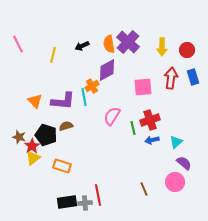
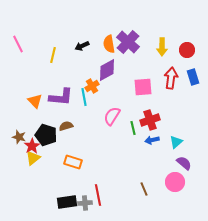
purple L-shape: moved 2 px left, 4 px up
orange rectangle: moved 11 px right, 4 px up
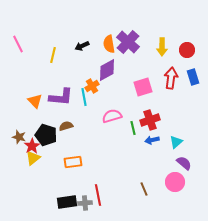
pink square: rotated 12 degrees counterclockwise
pink semicircle: rotated 42 degrees clockwise
orange rectangle: rotated 24 degrees counterclockwise
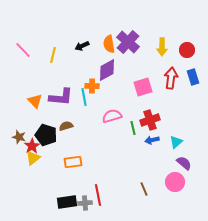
pink line: moved 5 px right, 6 px down; rotated 18 degrees counterclockwise
orange cross: rotated 32 degrees clockwise
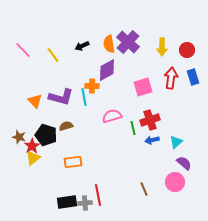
yellow line: rotated 49 degrees counterclockwise
purple L-shape: rotated 10 degrees clockwise
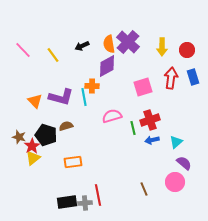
purple diamond: moved 4 px up
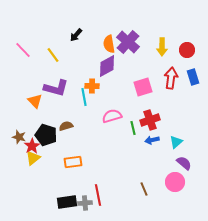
black arrow: moved 6 px left, 11 px up; rotated 24 degrees counterclockwise
purple L-shape: moved 5 px left, 9 px up
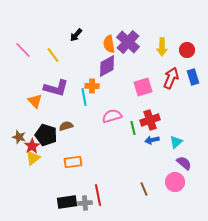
red arrow: rotated 15 degrees clockwise
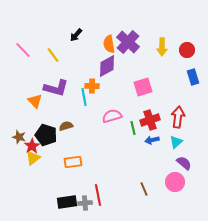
red arrow: moved 7 px right, 39 px down; rotated 15 degrees counterclockwise
